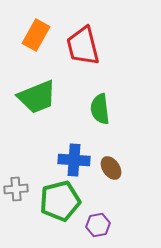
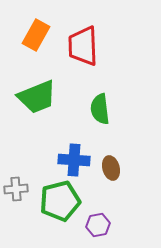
red trapezoid: rotated 12 degrees clockwise
brown ellipse: rotated 20 degrees clockwise
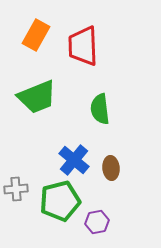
blue cross: rotated 36 degrees clockwise
brown ellipse: rotated 10 degrees clockwise
purple hexagon: moved 1 px left, 3 px up
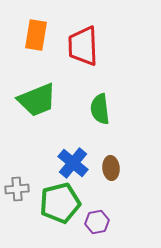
orange rectangle: rotated 20 degrees counterclockwise
green trapezoid: moved 3 px down
blue cross: moved 1 px left, 3 px down
gray cross: moved 1 px right
green pentagon: moved 2 px down
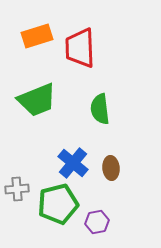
orange rectangle: moved 1 px right, 1 px down; rotated 64 degrees clockwise
red trapezoid: moved 3 px left, 2 px down
green pentagon: moved 2 px left, 1 px down
